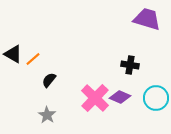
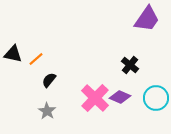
purple trapezoid: rotated 108 degrees clockwise
black triangle: rotated 18 degrees counterclockwise
orange line: moved 3 px right
black cross: rotated 30 degrees clockwise
gray star: moved 4 px up
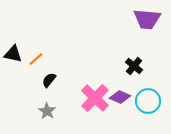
purple trapezoid: rotated 60 degrees clockwise
black cross: moved 4 px right, 1 px down
cyan circle: moved 8 px left, 3 px down
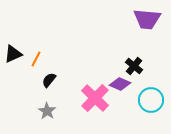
black triangle: rotated 36 degrees counterclockwise
orange line: rotated 21 degrees counterclockwise
purple diamond: moved 13 px up
cyan circle: moved 3 px right, 1 px up
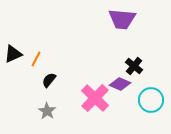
purple trapezoid: moved 25 px left
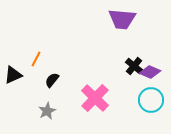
black triangle: moved 21 px down
black semicircle: moved 3 px right
purple diamond: moved 30 px right, 12 px up
gray star: rotated 12 degrees clockwise
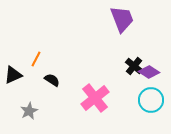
purple trapezoid: rotated 116 degrees counterclockwise
purple diamond: moved 1 px left; rotated 10 degrees clockwise
black semicircle: rotated 84 degrees clockwise
pink cross: rotated 8 degrees clockwise
gray star: moved 18 px left
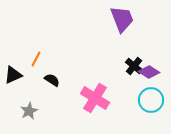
pink cross: rotated 20 degrees counterclockwise
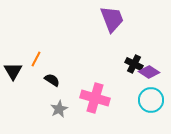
purple trapezoid: moved 10 px left
black cross: moved 2 px up; rotated 12 degrees counterclockwise
black triangle: moved 4 px up; rotated 36 degrees counterclockwise
pink cross: rotated 16 degrees counterclockwise
gray star: moved 30 px right, 2 px up
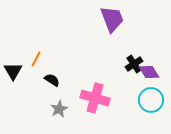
black cross: rotated 30 degrees clockwise
purple diamond: rotated 25 degrees clockwise
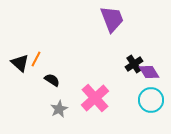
black triangle: moved 7 px right, 8 px up; rotated 18 degrees counterclockwise
pink cross: rotated 32 degrees clockwise
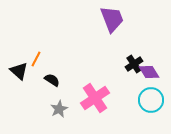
black triangle: moved 1 px left, 8 px down
pink cross: rotated 8 degrees clockwise
